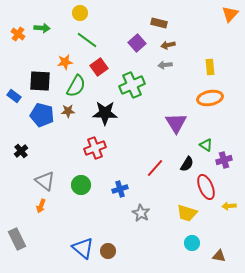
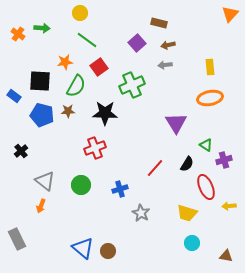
brown triangle: moved 7 px right
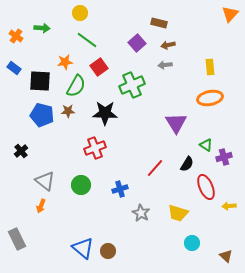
orange cross: moved 2 px left, 2 px down
blue rectangle: moved 28 px up
purple cross: moved 3 px up
yellow trapezoid: moved 9 px left
brown triangle: rotated 32 degrees clockwise
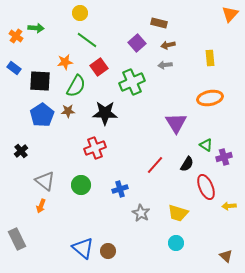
green arrow: moved 6 px left
yellow rectangle: moved 9 px up
green cross: moved 3 px up
blue pentagon: rotated 25 degrees clockwise
red line: moved 3 px up
cyan circle: moved 16 px left
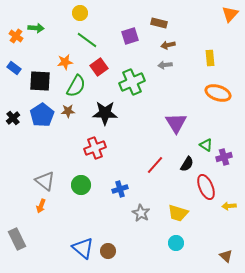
purple square: moved 7 px left, 7 px up; rotated 24 degrees clockwise
orange ellipse: moved 8 px right, 5 px up; rotated 30 degrees clockwise
black cross: moved 8 px left, 33 px up
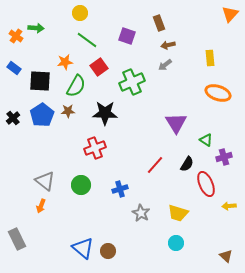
brown rectangle: rotated 56 degrees clockwise
purple square: moved 3 px left; rotated 36 degrees clockwise
gray arrow: rotated 32 degrees counterclockwise
green triangle: moved 5 px up
red ellipse: moved 3 px up
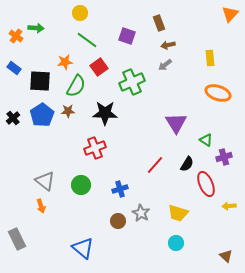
orange arrow: rotated 40 degrees counterclockwise
brown circle: moved 10 px right, 30 px up
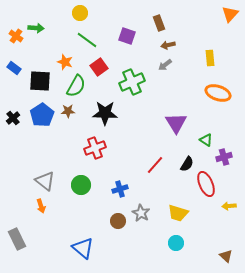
orange star: rotated 28 degrees clockwise
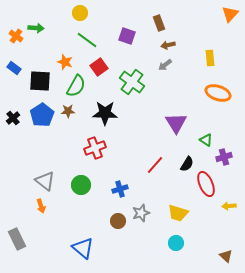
green cross: rotated 30 degrees counterclockwise
gray star: rotated 24 degrees clockwise
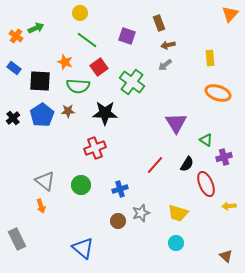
green arrow: rotated 28 degrees counterclockwise
green semicircle: moved 2 px right; rotated 65 degrees clockwise
